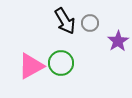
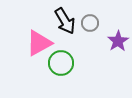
pink triangle: moved 8 px right, 23 px up
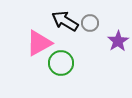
black arrow: rotated 152 degrees clockwise
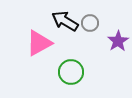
green circle: moved 10 px right, 9 px down
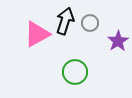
black arrow: rotated 76 degrees clockwise
pink triangle: moved 2 px left, 9 px up
green circle: moved 4 px right
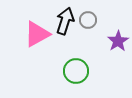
gray circle: moved 2 px left, 3 px up
green circle: moved 1 px right, 1 px up
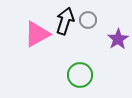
purple star: moved 2 px up
green circle: moved 4 px right, 4 px down
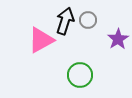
pink triangle: moved 4 px right, 6 px down
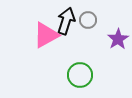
black arrow: moved 1 px right
pink triangle: moved 5 px right, 5 px up
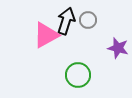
purple star: moved 9 px down; rotated 25 degrees counterclockwise
green circle: moved 2 px left
